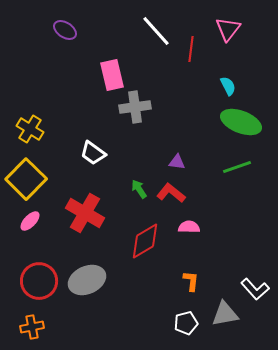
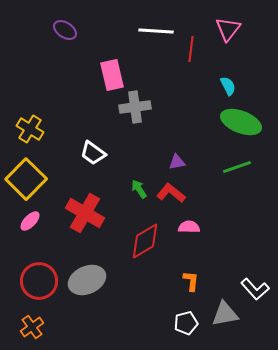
white line: rotated 44 degrees counterclockwise
purple triangle: rotated 18 degrees counterclockwise
orange cross: rotated 25 degrees counterclockwise
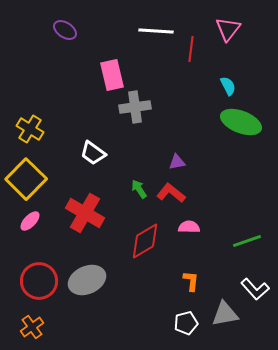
green line: moved 10 px right, 74 px down
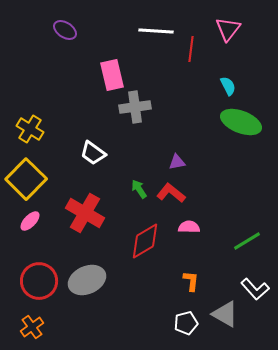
green line: rotated 12 degrees counterclockwise
gray triangle: rotated 40 degrees clockwise
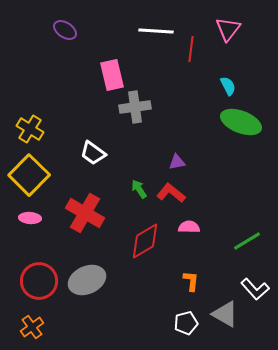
yellow square: moved 3 px right, 4 px up
pink ellipse: moved 3 px up; rotated 50 degrees clockwise
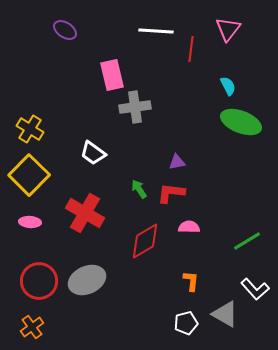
red L-shape: rotated 32 degrees counterclockwise
pink ellipse: moved 4 px down
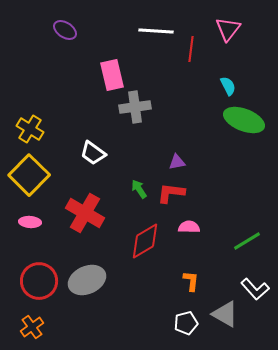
green ellipse: moved 3 px right, 2 px up
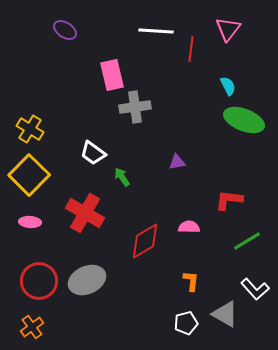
green arrow: moved 17 px left, 12 px up
red L-shape: moved 58 px right, 7 px down
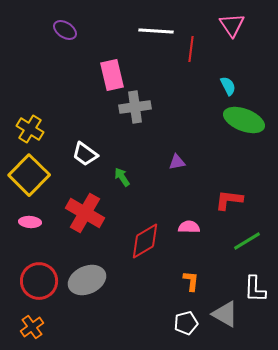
pink triangle: moved 4 px right, 4 px up; rotated 12 degrees counterclockwise
white trapezoid: moved 8 px left, 1 px down
white L-shape: rotated 44 degrees clockwise
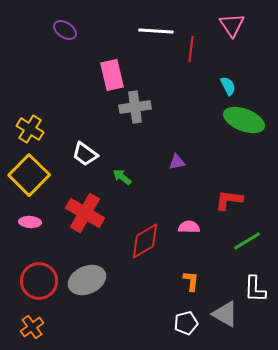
green arrow: rotated 18 degrees counterclockwise
